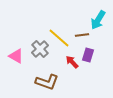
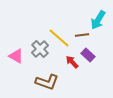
purple rectangle: rotated 64 degrees counterclockwise
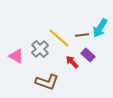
cyan arrow: moved 2 px right, 8 px down
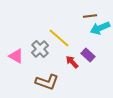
cyan arrow: rotated 36 degrees clockwise
brown line: moved 8 px right, 19 px up
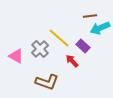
purple rectangle: moved 5 px left, 9 px up
red arrow: moved 1 px up
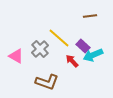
cyan arrow: moved 7 px left, 27 px down
